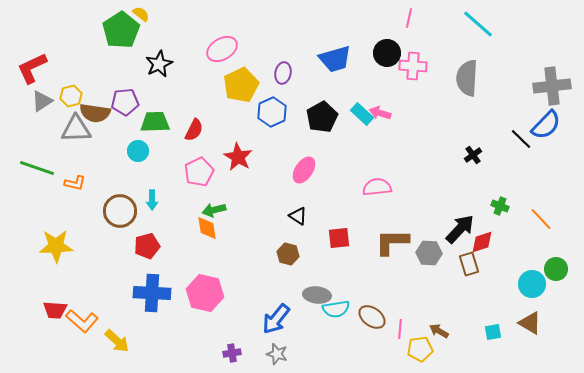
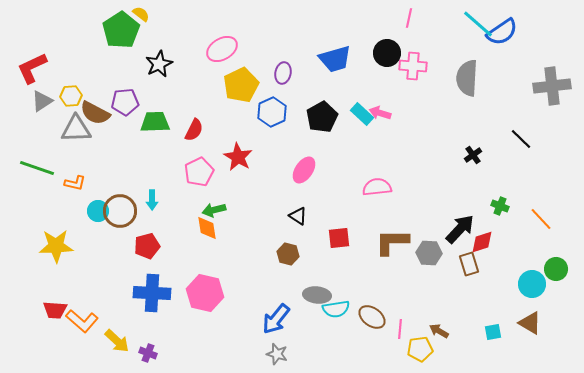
yellow hexagon at (71, 96): rotated 10 degrees clockwise
brown semicircle at (95, 113): rotated 20 degrees clockwise
blue semicircle at (546, 125): moved 44 px left, 93 px up; rotated 12 degrees clockwise
cyan circle at (138, 151): moved 40 px left, 60 px down
purple cross at (232, 353): moved 84 px left; rotated 30 degrees clockwise
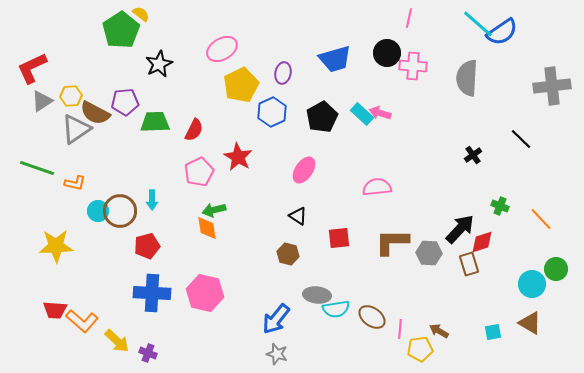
gray triangle at (76, 129): rotated 32 degrees counterclockwise
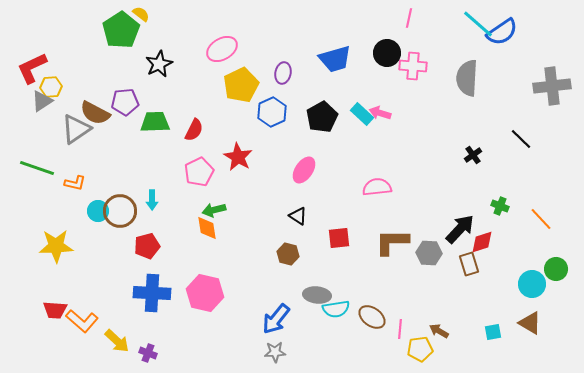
yellow hexagon at (71, 96): moved 20 px left, 9 px up
gray star at (277, 354): moved 2 px left, 2 px up; rotated 20 degrees counterclockwise
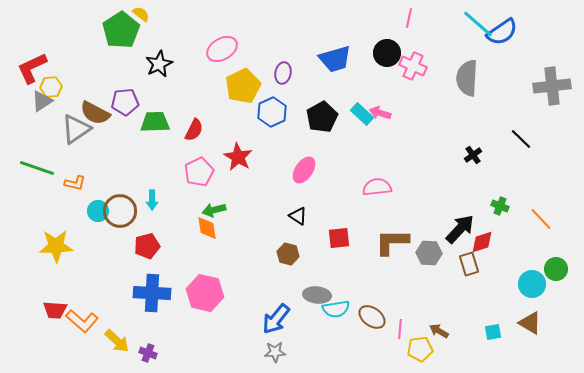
pink cross at (413, 66): rotated 20 degrees clockwise
yellow pentagon at (241, 85): moved 2 px right, 1 px down
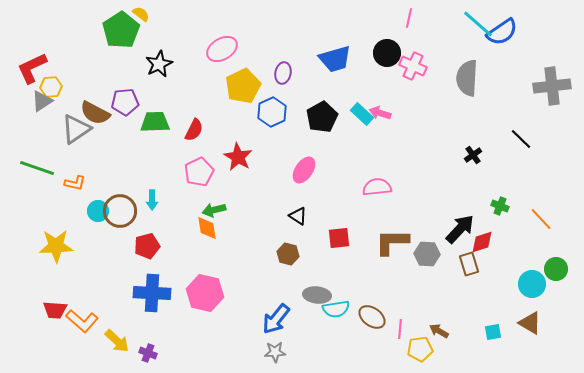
gray hexagon at (429, 253): moved 2 px left, 1 px down
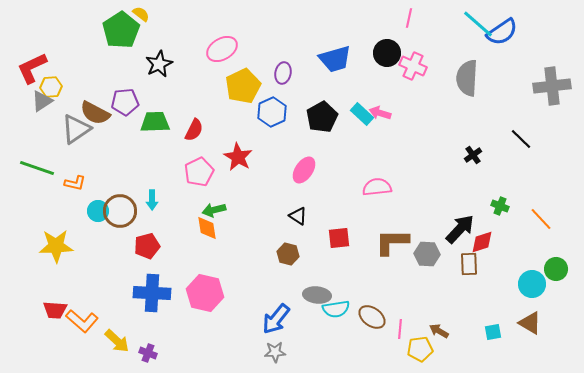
brown rectangle at (469, 264): rotated 15 degrees clockwise
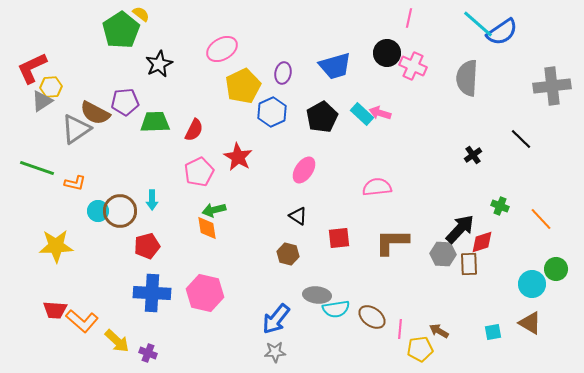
blue trapezoid at (335, 59): moved 7 px down
gray hexagon at (427, 254): moved 16 px right
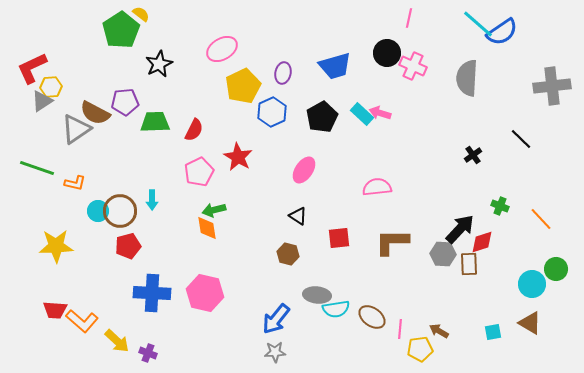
red pentagon at (147, 246): moved 19 px left
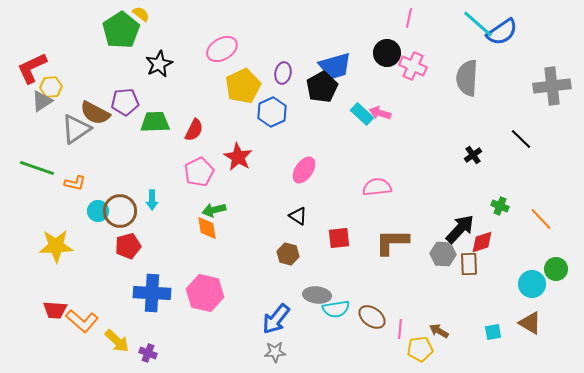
black pentagon at (322, 117): moved 30 px up
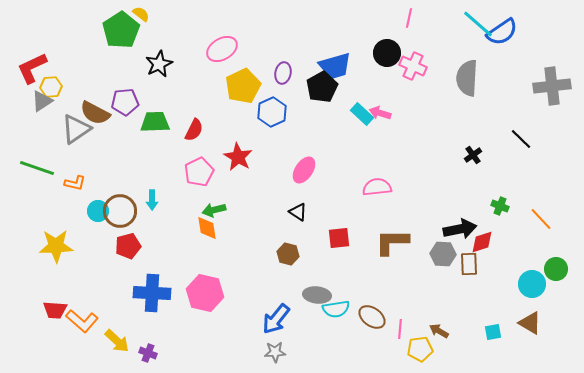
black triangle at (298, 216): moved 4 px up
black arrow at (460, 229): rotated 36 degrees clockwise
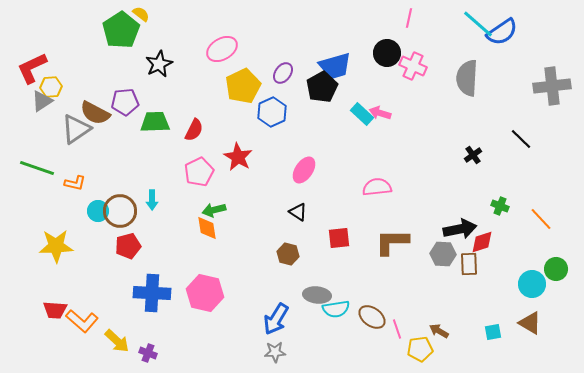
purple ellipse at (283, 73): rotated 25 degrees clockwise
blue arrow at (276, 319): rotated 8 degrees counterclockwise
pink line at (400, 329): moved 3 px left; rotated 24 degrees counterclockwise
